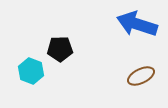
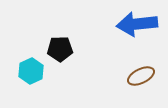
blue arrow: rotated 24 degrees counterclockwise
cyan hexagon: rotated 15 degrees clockwise
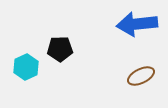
cyan hexagon: moved 5 px left, 4 px up
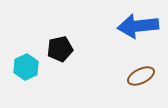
blue arrow: moved 1 px right, 2 px down
black pentagon: rotated 10 degrees counterclockwise
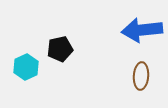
blue arrow: moved 4 px right, 4 px down
brown ellipse: rotated 60 degrees counterclockwise
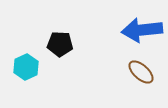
black pentagon: moved 5 px up; rotated 15 degrees clockwise
brown ellipse: moved 4 px up; rotated 52 degrees counterclockwise
